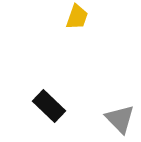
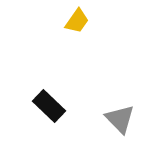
yellow trapezoid: moved 4 px down; rotated 16 degrees clockwise
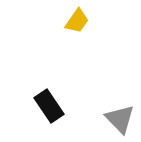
black rectangle: rotated 12 degrees clockwise
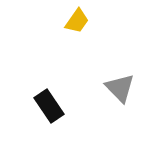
gray triangle: moved 31 px up
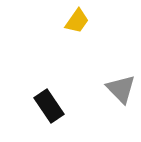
gray triangle: moved 1 px right, 1 px down
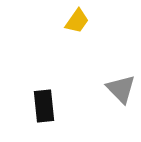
black rectangle: moved 5 px left; rotated 28 degrees clockwise
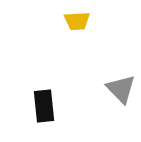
yellow trapezoid: rotated 52 degrees clockwise
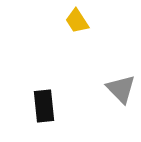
yellow trapezoid: rotated 60 degrees clockwise
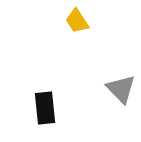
black rectangle: moved 1 px right, 2 px down
